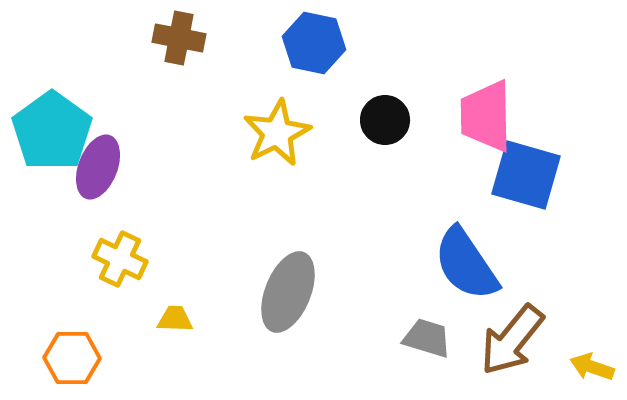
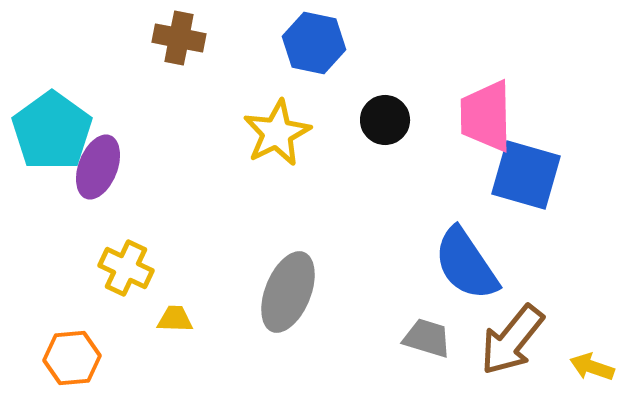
yellow cross: moved 6 px right, 9 px down
orange hexagon: rotated 6 degrees counterclockwise
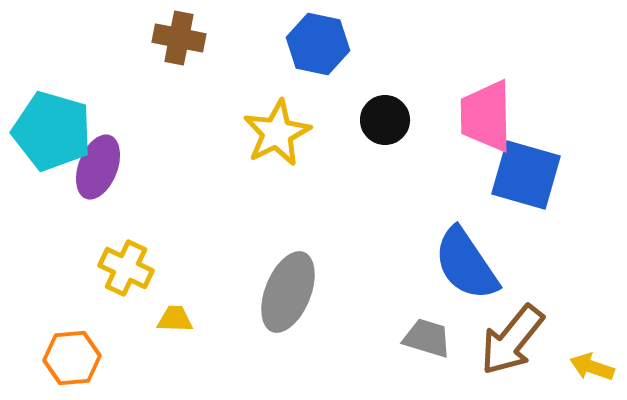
blue hexagon: moved 4 px right, 1 px down
cyan pentagon: rotated 20 degrees counterclockwise
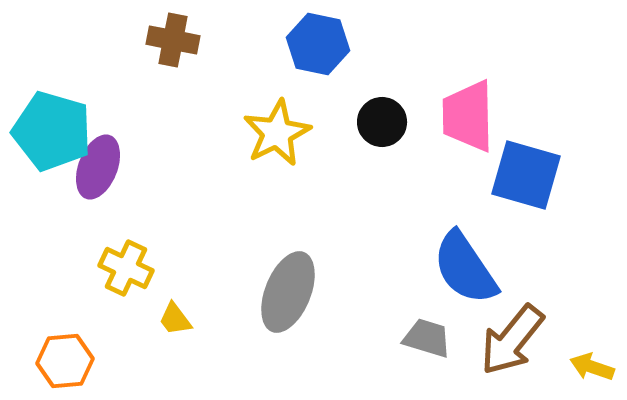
brown cross: moved 6 px left, 2 px down
pink trapezoid: moved 18 px left
black circle: moved 3 px left, 2 px down
blue semicircle: moved 1 px left, 4 px down
yellow trapezoid: rotated 129 degrees counterclockwise
orange hexagon: moved 7 px left, 3 px down
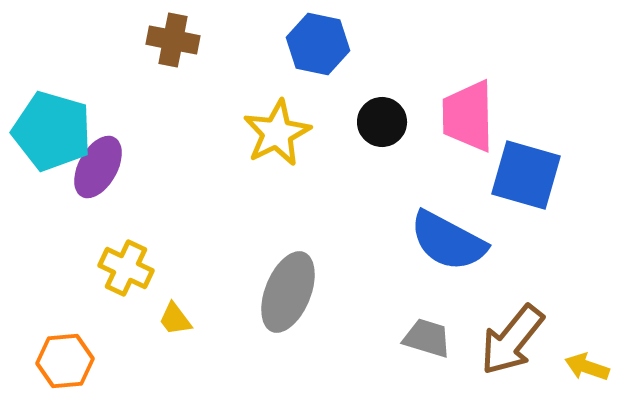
purple ellipse: rotated 8 degrees clockwise
blue semicircle: moved 17 px left, 27 px up; rotated 28 degrees counterclockwise
yellow arrow: moved 5 px left
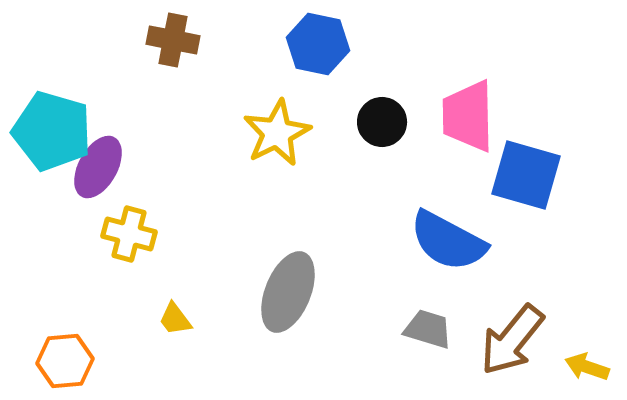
yellow cross: moved 3 px right, 34 px up; rotated 10 degrees counterclockwise
gray trapezoid: moved 1 px right, 9 px up
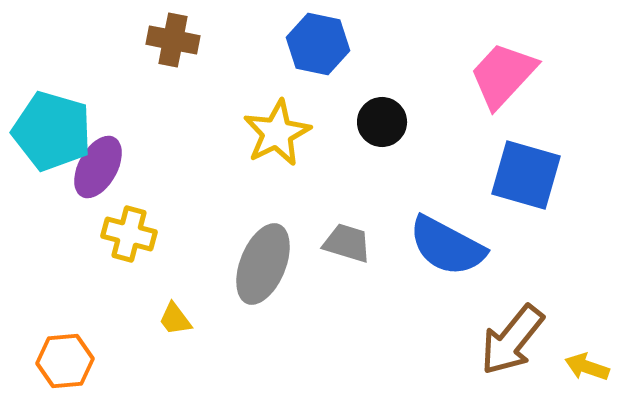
pink trapezoid: moved 35 px right, 41 px up; rotated 44 degrees clockwise
blue semicircle: moved 1 px left, 5 px down
gray ellipse: moved 25 px left, 28 px up
gray trapezoid: moved 81 px left, 86 px up
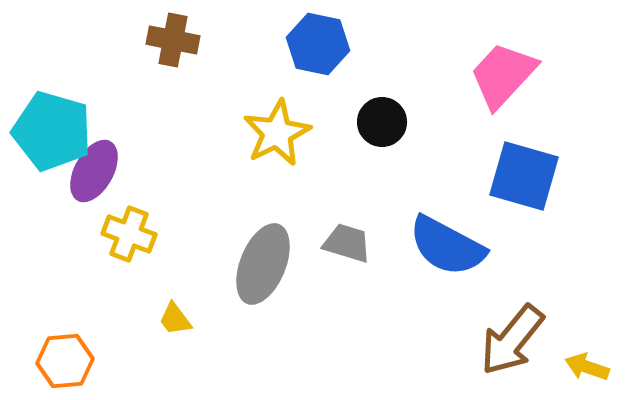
purple ellipse: moved 4 px left, 4 px down
blue square: moved 2 px left, 1 px down
yellow cross: rotated 6 degrees clockwise
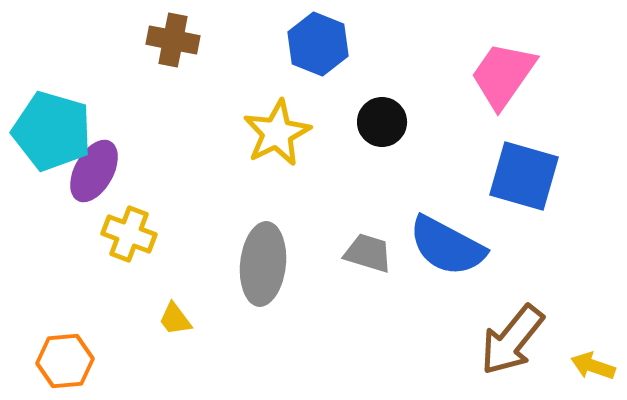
blue hexagon: rotated 10 degrees clockwise
pink trapezoid: rotated 8 degrees counterclockwise
gray trapezoid: moved 21 px right, 10 px down
gray ellipse: rotated 16 degrees counterclockwise
yellow arrow: moved 6 px right, 1 px up
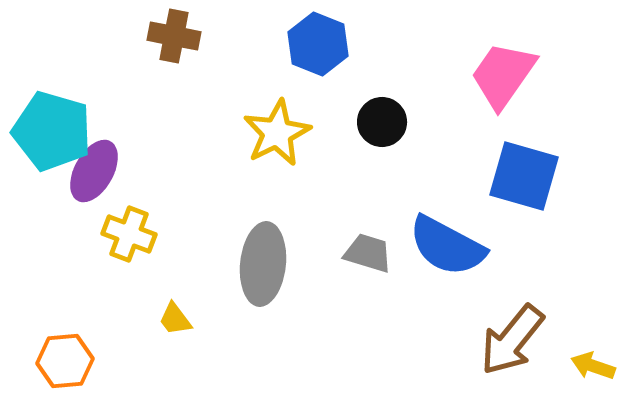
brown cross: moved 1 px right, 4 px up
